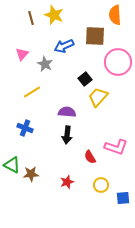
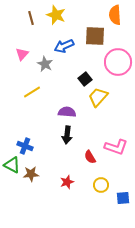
yellow star: moved 2 px right
blue cross: moved 18 px down
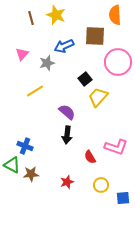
gray star: moved 2 px right, 1 px up; rotated 28 degrees clockwise
yellow line: moved 3 px right, 1 px up
purple semicircle: rotated 36 degrees clockwise
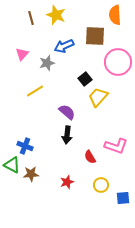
pink L-shape: moved 1 px up
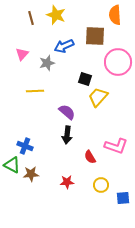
black square: rotated 32 degrees counterclockwise
yellow line: rotated 30 degrees clockwise
red star: rotated 16 degrees clockwise
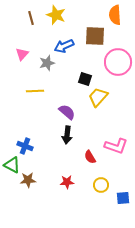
brown star: moved 3 px left, 6 px down
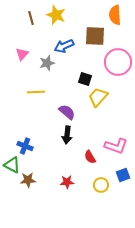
yellow line: moved 1 px right, 1 px down
blue square: moved 23 px up; rotated 16 degrees counterclockwise
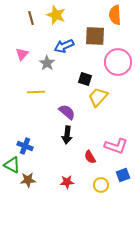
gray star: rotated 21 degrees counterclockwise
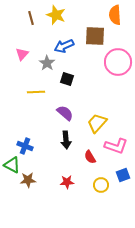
black square: moved 18 px left
yellow trapezoid: moved 1 px left, 26 px down
purple semicircle: moved 2 px left, 1 px down
black arrow: moved 1 px left, 5 px down; rotated 12 degrees counterclockwise
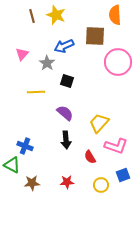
brown line: moved 1 px right, 2 px up
black square: moved 2 px down
yellow trapezoid: moved 2 px right
brown star: moved 4 px right, 3 px down
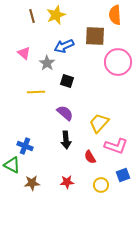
yellow star: rotated 30 degrees clockwise
pink triangle: moved 2 px right, 1 px up; rotated 32 degrees counterclockwise
